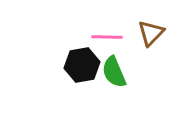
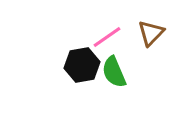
pink line: rotated 36 degrees counterclockwise
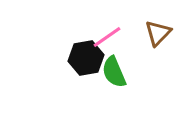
brown triangle: moved 7 px right
black hexagon: moved 4 px right, 7 px up
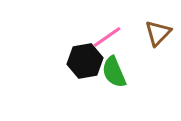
black hexagon: moved 1 px left, 3 px down
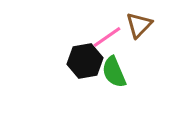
brown triangle: moved 19 px left, 8 px up
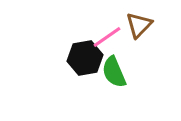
black hexagon: moved 3 px up
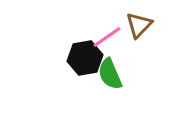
green semicircle: moved 4 px left, 2 px down
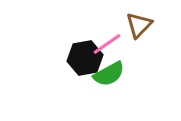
pink line: moved 7 px down
green semicircle: moved 1 px left; rotated 96 degrees counterclockwise
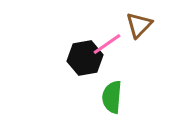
green semicircle: moved 3 px right, 23 px down; rotated 124 degrees clockwise
